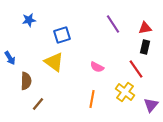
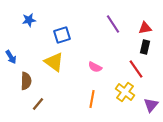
blue arrow: moved 1 px right, 1 px up
pink semicircle: moved 2 px left
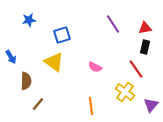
orange line: moved 1 px left, 7 px down; rotated 18 degrees counterclockwise
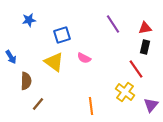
pink semicircle: moved 11 px left, 9 px up
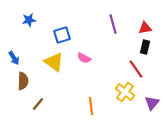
purple line: rotated 18 degrees clockwise
blue arrow: moved 3 px right, 1 px down
brown semicircle: moved 3 px left
purple triangle: moved 1 px right, 2 px up
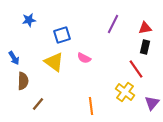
purple line: rotated 42 degrees clockwise
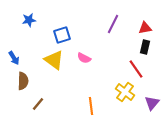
yellow triangle: moved 2 px up
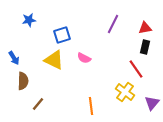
yellow triangle: rotated 10 degrees counterclockwise
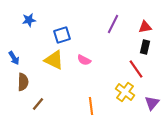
red triangle: moved 1 px up
pink semicircle: moved 2 px down
brown semicircle: moved 1 px down
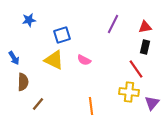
yellow cross: moved 4 px right; rotated 30 degrees counterclockwise
